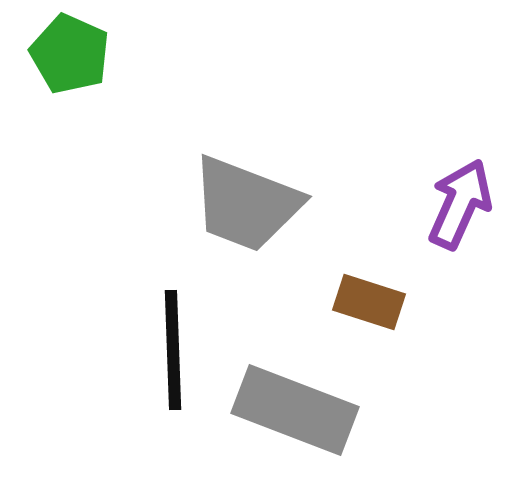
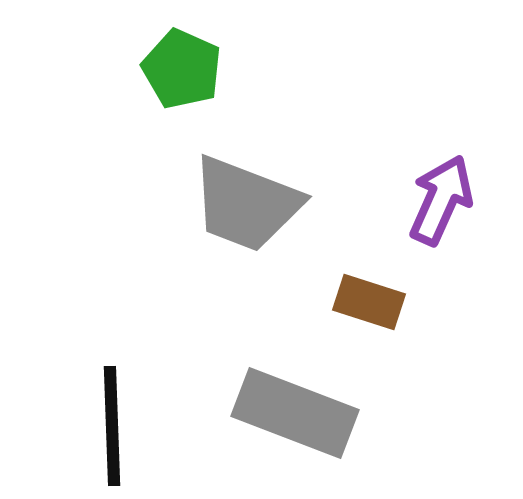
green pentagon: moved 112 px right, 15 px down
purple arrow: moved 19 px left, 4 px up
black line: moved 61 px left, 76 px down
gray rectangle: moved 3 px down
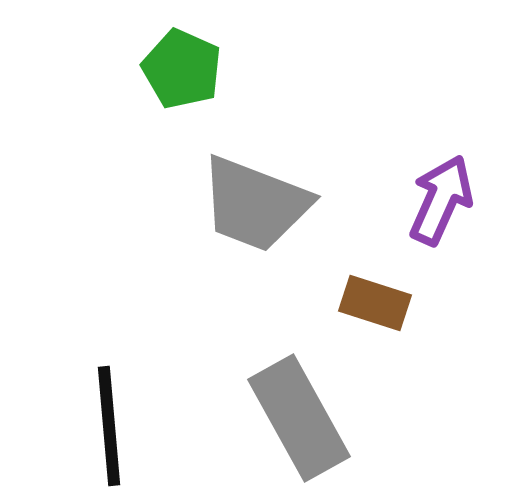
gray trapezoid: moved 9 px right
brown rectangle: moved 6 px right, 1 px down
gray rectangle: moved 4 px right, 5 px down; rotated 40 degrees clockwise
black line: moved 3 px left; rotated 3 degrees counterclockwise
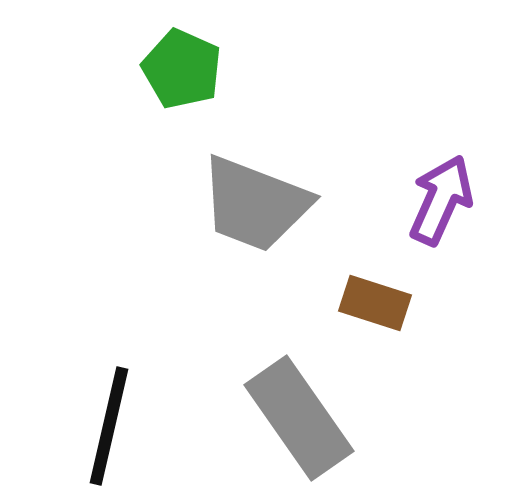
gray rectangle: rotated 6 degrees counterclockwise
black line: rotated 18 degrees clockwise
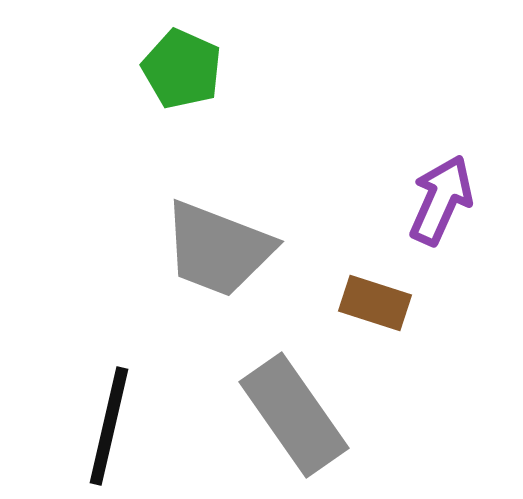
gray trapezoid: moved 37 px left, 45 px down
gray rectangle: moved 5 px left, 3 px up
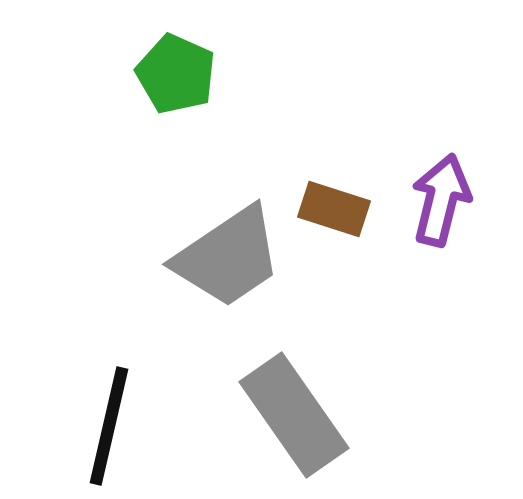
green pentagon: moved 6 px left, 5 px down
purple arrow: rotated 10 degrees counterclockwise
gray trapezoid: moved 10 px right, 8 px down; rotated 55 degrees counterclockwise
brown rectangle: moved 41 px left, 94 px up
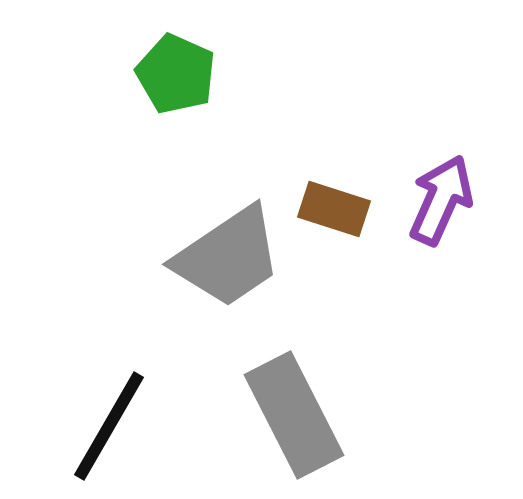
purple arrow: rotated 10 degrees clockwise
gray rectangle: rotated 8 degrees clockwise
black line: rotated 17 degrees clockwise
